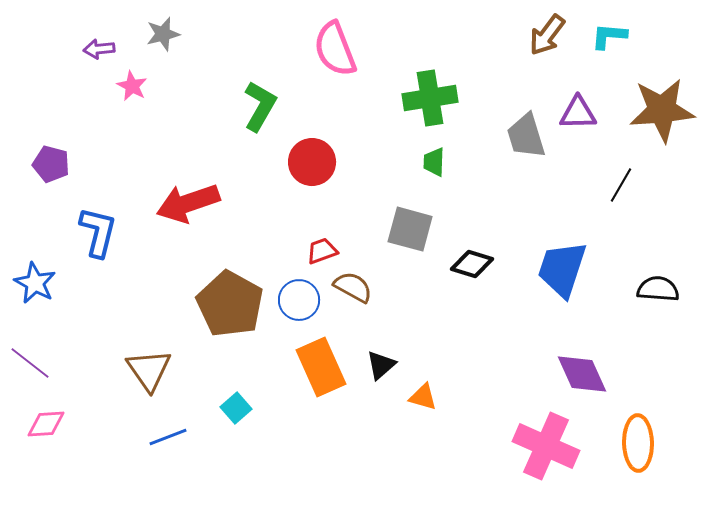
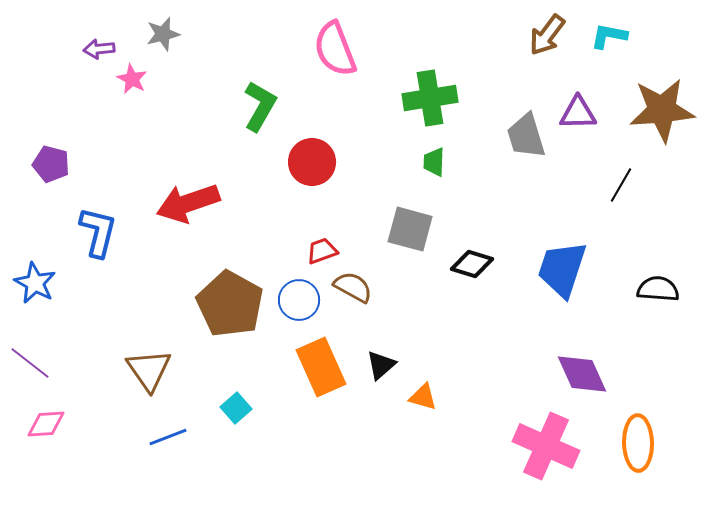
cyan L-shape: rotated 6 degrees clockwise
pink star: moved 7 px up
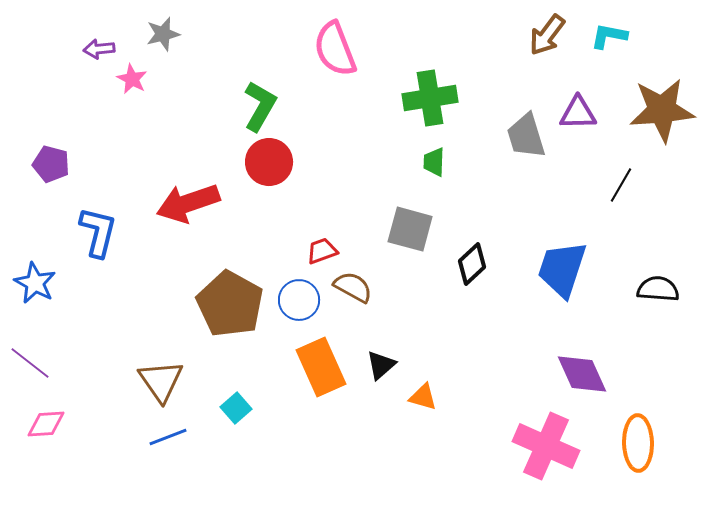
red circle: moved 43 px left
black diamond: rotated 60 degrees counterclockwise
brown triangle: moved 12 px right, 11 px down
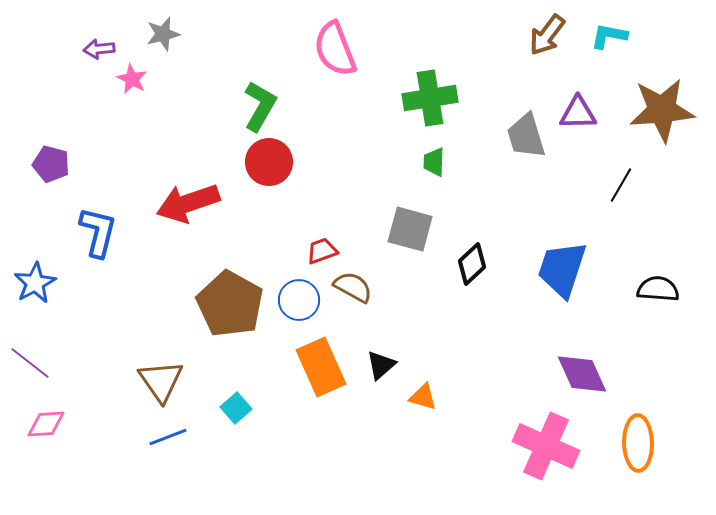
blue star: rotated 15 degrees clockwise
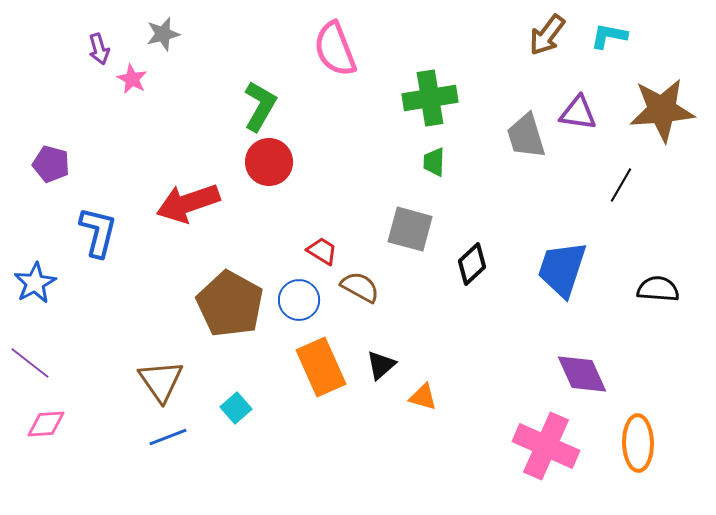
purple arrow: rotated 100 degrees counterclockwise
purple triangle: rotated 9 degrees clockwise
red trapezoid: rotated 52 degrees clockwise
brown semicircle: moved 7 px right
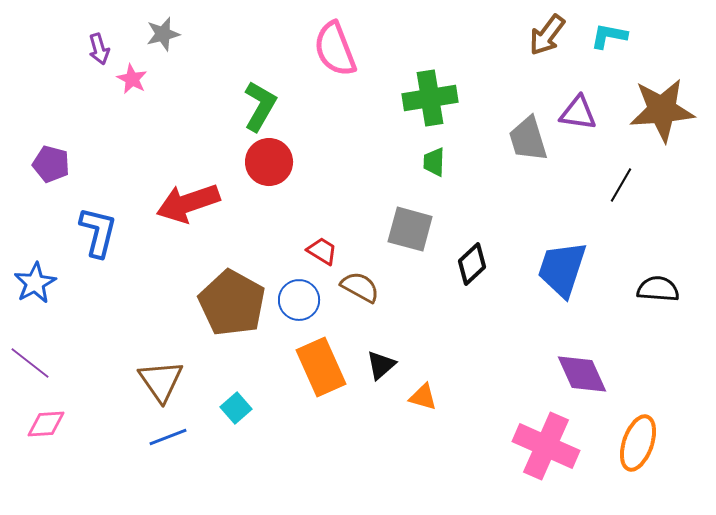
gray trapezoid: moved 2 px right, 3 px down
brown pentagon: moved 2 px right, 1 px up
orange ellipse: rotated 20 degrees clockwise
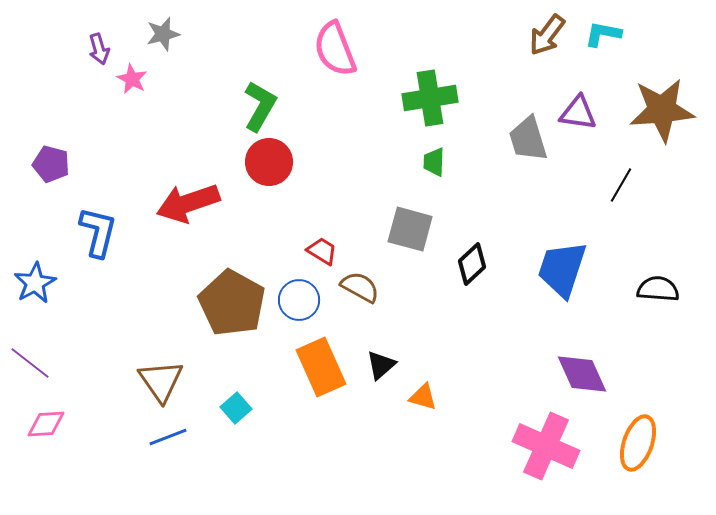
cyan L-shape: moved 6 px left, 2 px up
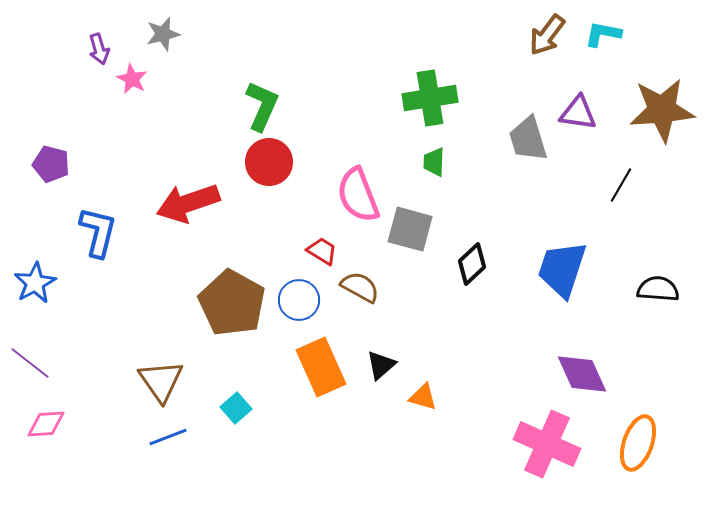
pink semicircle: moved 23 px right, 146 px down
green L-shape: moved 2 px right; rotated 6 degrees counterclockwise
pink cross: moved 1 px right, 2 px up
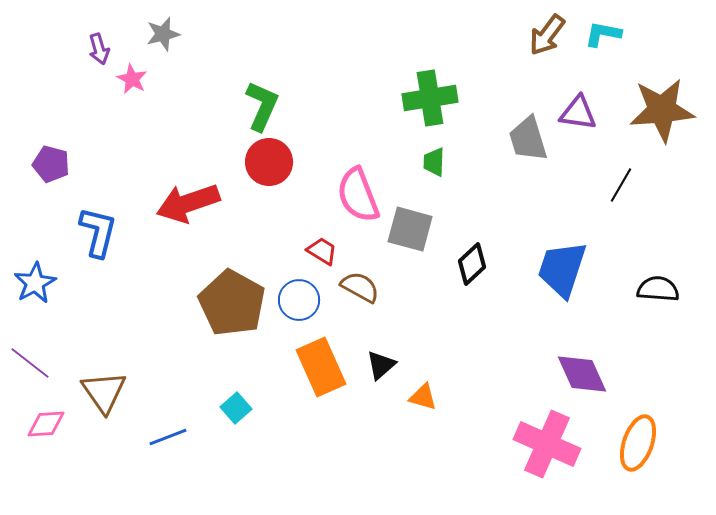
brown triangle: moved 57 px left, 11 px down
